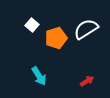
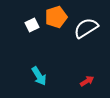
white square: rotated 24 degrees clockwise
white semicircle: moved 1 px up
orange pentagon: moved 21 px up
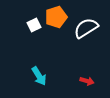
white square: moved 2 px right
red arrow: rotated 48 degrees clockwise
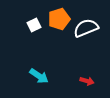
orange pentagon: moved 3 px right, 2 px down
white semicircle: rotated 10 degrees clockwise
cyan arrow: rotated 24 degrees counterclockwise
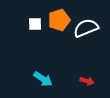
orange pentagon: moved 1 px down
white square: moved 1 px right, 1 px up; rotated 24 degrees clockwise
cyan arrow: moved 4 px right, 3 px down
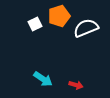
orange pentagon: moved 4 px up
white square: rotated 24 degrees counterclockwise
red arrow: moved 11 px left, 4 px down
